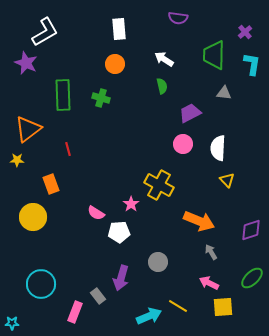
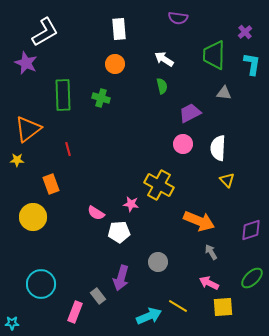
pink star: rotated 28 degrees counterclockwise
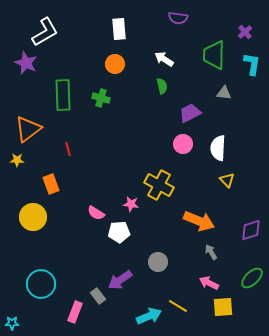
purple arrow: moved 1 px left, 2 px down; rotated 40 degrees clockwise
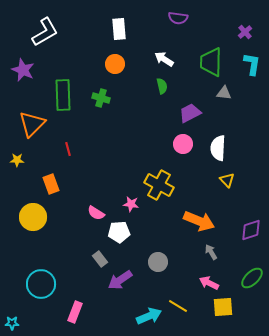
green trapezoid: moved 3 px left, 7 px down
purple star: moved 3 px left, 7 px down
orange triangle: moved 4 px right, 5 px up; rotated 8 degrees counterclockwise
gray rectangle: moved 2 px right, 37 px up
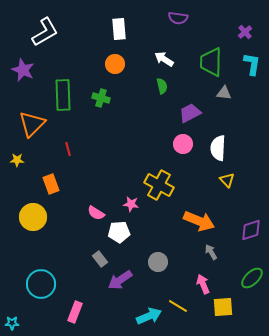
pink arrow: moved 6 px left, 1 px down; rotated 42 degrees clockwise
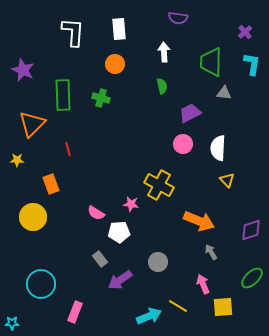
white L-shape: moved 28 px right; rotated 56 degrees counterclockwise
white arrow: moved 7 px up; rotated 54 degrees clockwise
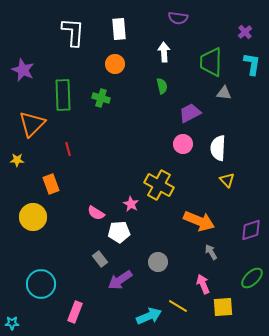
pink star: rotated 21 degrees clockwise
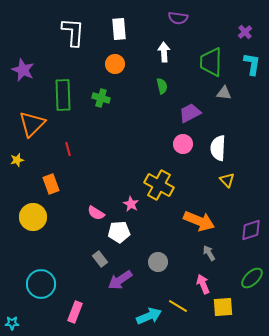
yellow star: rotated 16 degrees counterclockwise
gray arrow: moved 2 px left, 1 px down
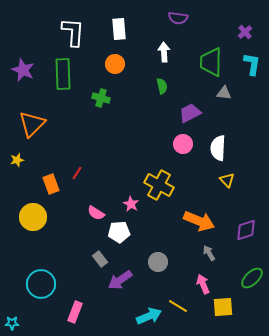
green rectangle: moved 21 px up
red line: moved 9 px right, 24 px down; rotated 48 degrees clockwise
purple diamond: moved 5 px left
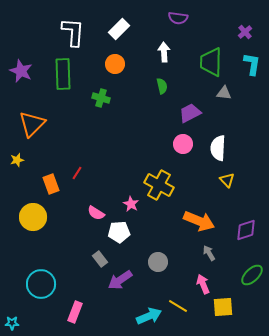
white rectangle: rotated 50 degrees clockwise
purple star: moved 2 px left, 1 px down
green ellipse: moved 3 px up
